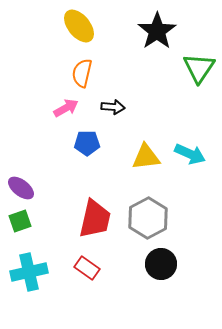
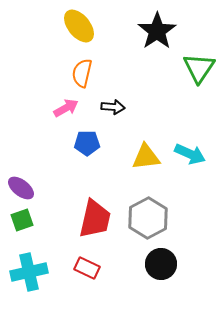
green square: moved 2 px right, 1 px up
red rectangle: rotated 10 degrees counterclockwise
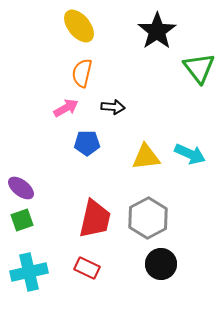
green triangle: rotated 12 degrees counterclockwise
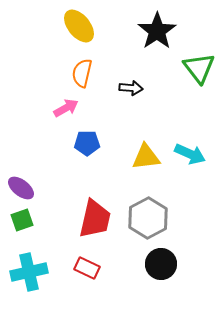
black arrow: moved 18 px right, 19 px up
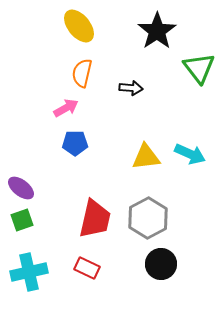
blue pentagon: moved 12 px left
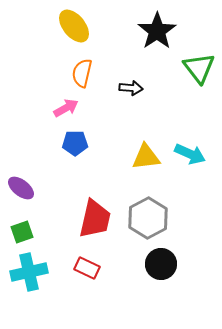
yellow ellipse: moved 5 px left
green square: moved 12 px down
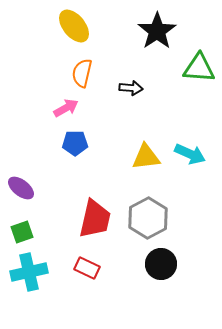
green triangle: rotated 48 degrees counterclockwise
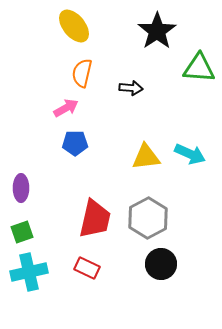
purple ellipse: rotated 52 degrees clockwise
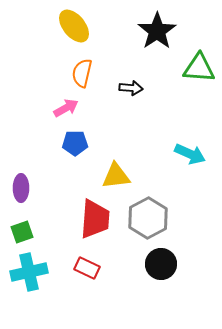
yellow triangle: moved 30 px left, 19 px down
red trapezoid: rotated 9 degrees counterclockwise
